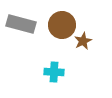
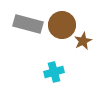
gray rectangle: moved 7 px right
cyan cross: rotated 18 degrees counterclockwise
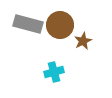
brown circle: moved 2 px left
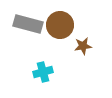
brown star: moved 5 px down; rotated 18 degrees clockwise
cyan cross: moved 11 px left
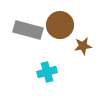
gray rectangle: moved 6 px down
cyan cross: moved 4 px right
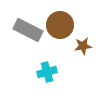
gray rectangle: rotated 12 degrees clockwise
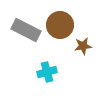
gray rectangle: moved 2 px left
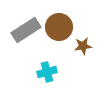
brown circle: moved 1 px left, 2 px down
gray rectangle: rotated 60 degrees counterclockwise
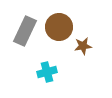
gray rectangle: moved 1 px left, 1 px down; rotated 32 degrees counterclockwise
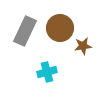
brown circle: moved 1 px right, 1 px down
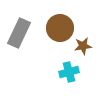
gray rectangle: moved 6 px left, 2 px down
cyan cross: moved 22 px right
